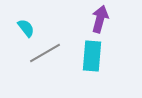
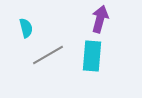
cyan semicircle: rotated 24 degrees clockwise
gray line: moved 3 px right, 2 px down
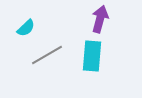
cyan semicircle: rotated 60 degrees clockwise
gray line: moved 1 px left
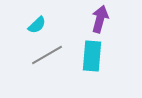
cyan semicircle: moved 11 px right, 3 px up
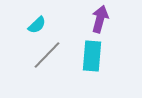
gray line: rotated 16 degrees counterclockwise
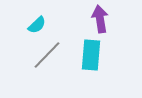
purple arrow: rotated 24 degrees counterclockwise
cyan rectangle: moved 1 px left, 1 px up
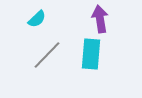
cyan semicircle: moved 6 px up
cyan rectangle: moved 1 px up
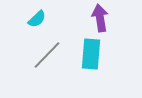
purple arrow: moved 1 px up
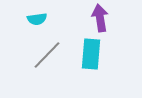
cyan semicircle: rotated 36 degrees clockwise
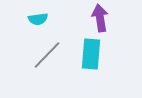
cyan semicircle: moved 1 px right
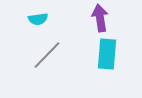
cyan rectangle: moved 16 px right
